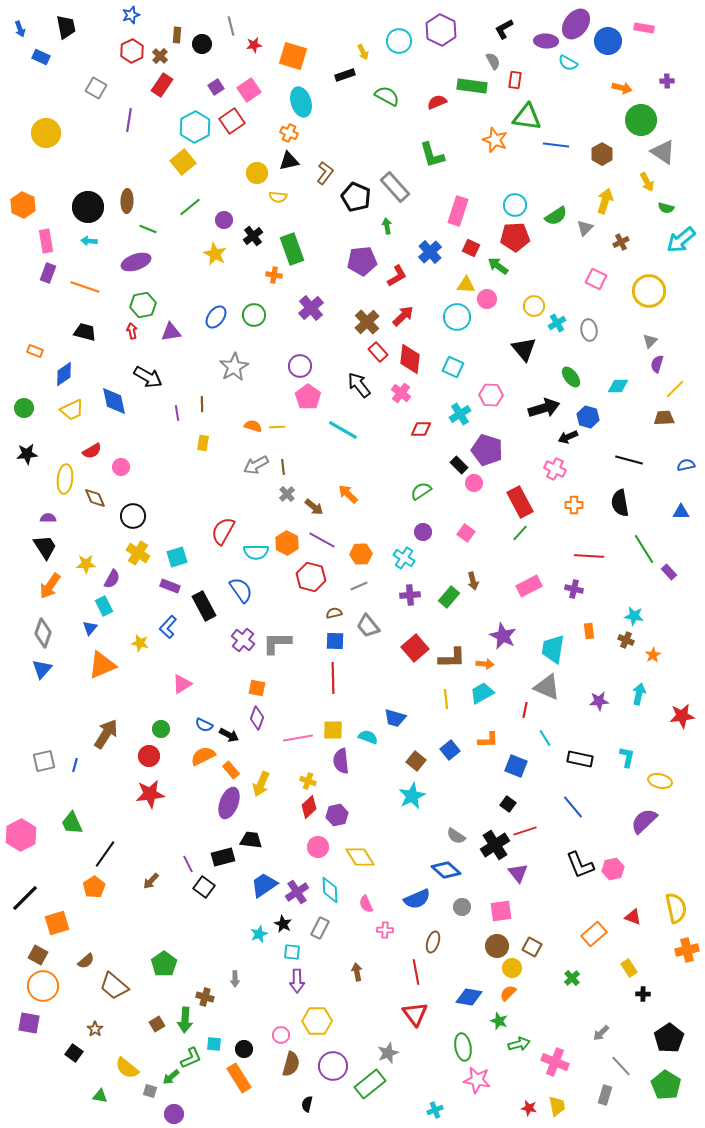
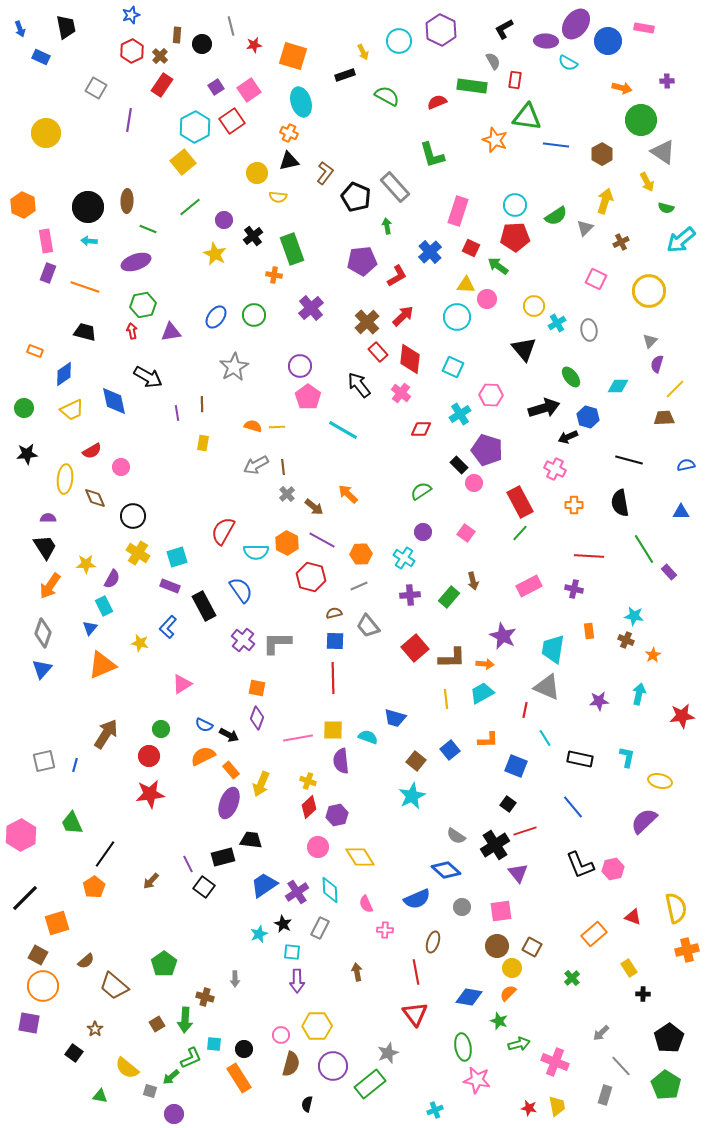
yellow hexagon at (317, 1021): moved 5 px down
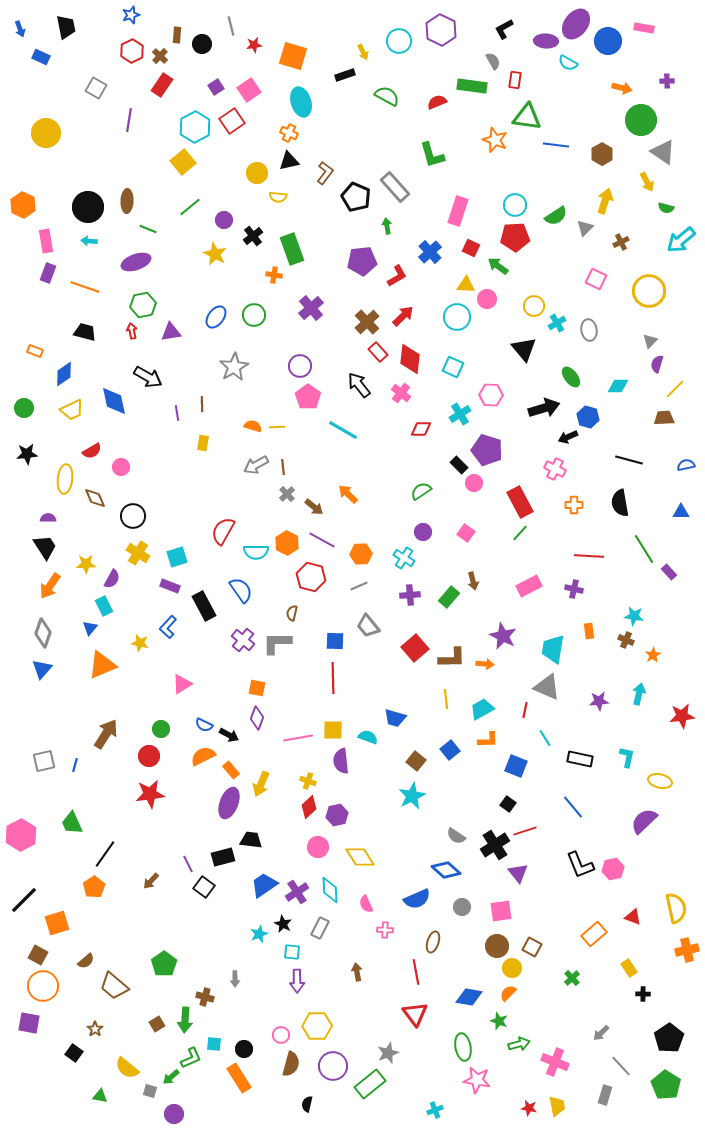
brown semicircle at (334, 613): moved 42 px left; rotated 63 degrees counterclockwise
cyan trapezoid at (482, 693): moved 16 px down
black line at (25, 898): moved 1 px left, 2 px down
